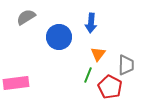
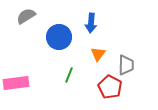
gray semicircle: moved 1 px up
green line: moved 19 px left
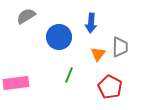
gray trapezoid: moved 6 px left, 18 px up
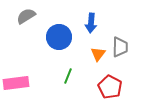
green line: moved 1 px left, 1 px down
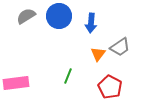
blue circle: moved 21 px up
gray trapezoid: rotated 55 degrees clockwise
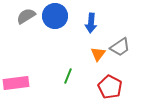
blue circle: moved 4 px left
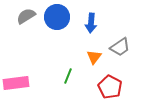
blue circle: moved 2 px right, 1 px down
orange triangle: moved 4 px left, 3 px down
